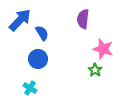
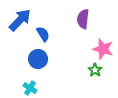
blue semicircle: moved 1 px right, 1 px down
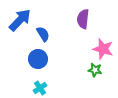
green star: rotated 24 degrees counterclockwise
cyan cross: moved 10 px right; rotated 24 degrees clockwise
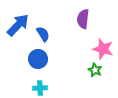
blue arrow: moved 2 px left, 5 px down
green star: rotated 16 degrees clockwise
cyan cross: rotated 32 degrees clockwise
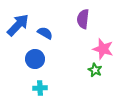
blue semicircle: moved 2 px right, 1 px up; rotated 28 degrees counterclockwise
blue circle: moved 3 px left
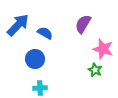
purple semicircle: moved 5 px down; rotated 24 degrees clockwise
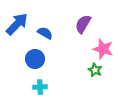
blue arrow: moved 1 px left, 1 px up
cyan cross: moved 1 px up
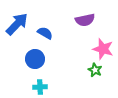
purple semicircle: moved 2 px right, 4 px up; rotated 132 degrees counterclockwise
